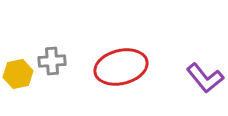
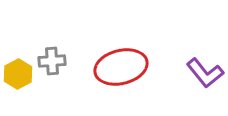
yellow hexagon: rotated 16 degrees counterclockwise
purple L-shape: moved 5 px up
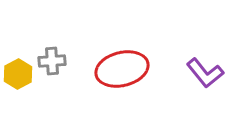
red ellipse: moved 1 px right, 2 px down
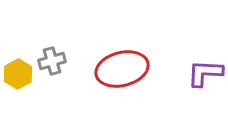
gray cross: rotated 12 degrees counterclockwise
purple L-shape: rotated 132 degrees clockwise
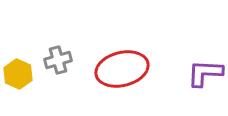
gray cross: moved 6 px right, 1 px up
yellow hexagon: rotated 8 degrees counterclockwise
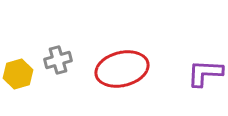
yellow hexagon: rotated 20 degrees clockwise
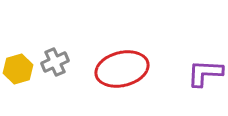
gray cross: moved 3 px left, 2 px down; rotated 8 degrees counterclockwise
yellow hexagon: moved 5 px up
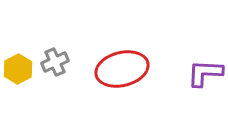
yellow hexagon: rotated 12 degrees counterclockwise
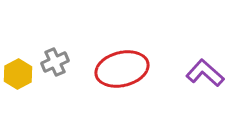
yellow hexagon: moved 5 px down
purple L-shape: rotated 39 degrees clockwise
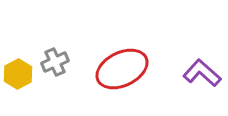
red ellipse: rotated 12 degrees counterclockwise
purple L-shape: moved 3 px left
